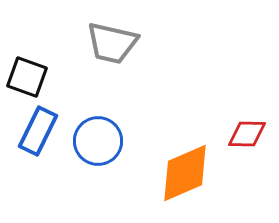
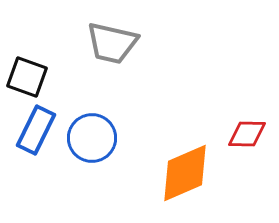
blue rectangle: moved 2 px left, 1 px up
blue circle: moved 6 px left, 3 px up
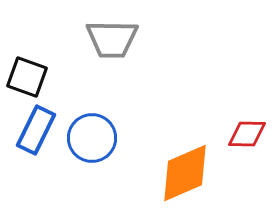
gray trapezoid: moved 4 px up; rotated 12 degrees counterclockwise
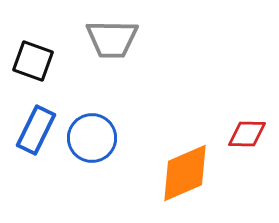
black square: moved 6 px right, 16 px up
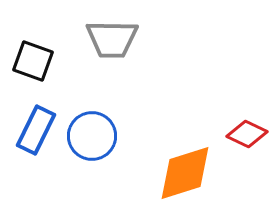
red diamond: rotated 24 degrees clockwise
blue circle: moved 2 px up
orange diamond: rotated 6 degrees clockwise
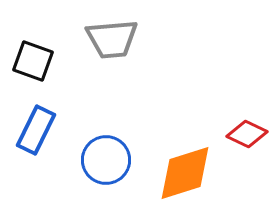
gray trapezoid: rotated 6 degrees counterclockwise
blue circle: moved 14 px right, 24 px down
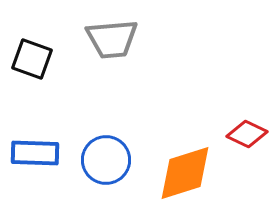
black square: moved 1 px left, 2 px up
blue rectangle: moved 1 px left, 23 px down; rotated 66 degrees clockwise
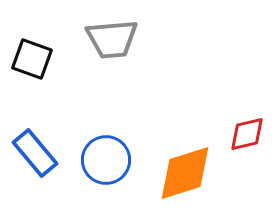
red diamond: rotated 39 degrees counterclockwise
blue rectangle: rotated 48 degrees clockwise
